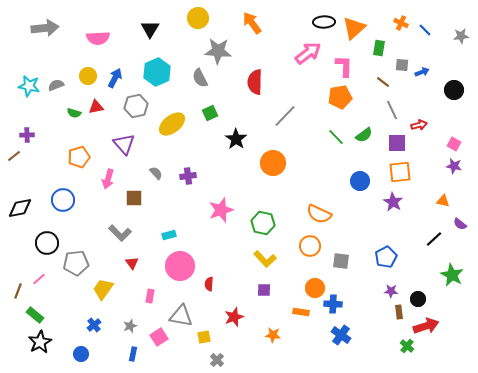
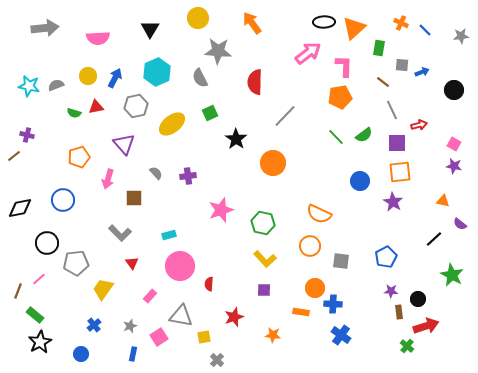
purple cross at (27, 135): rotated 16 degrees clockwise
pink rectangle at (150, 296): rotated 32 degrees clockwise
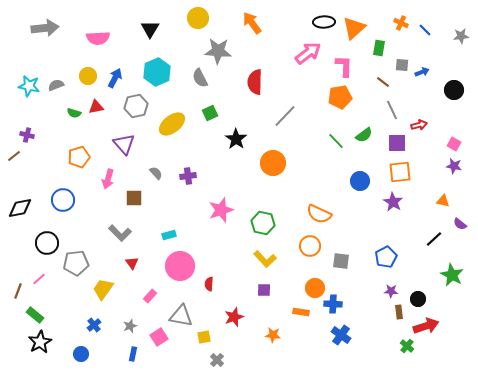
green line at (336, 137): moved 4 px down
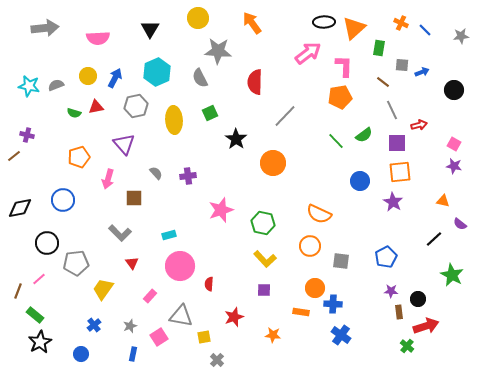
yellow ellipse at (172, 124): moved 2 px right, 4 px up; rotated 56 degrees counterclockwise
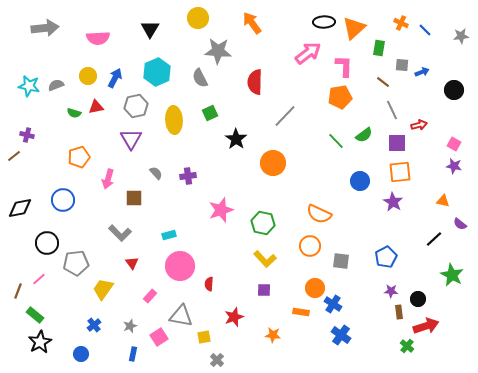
purple triangle at (124, 144): moved 7 px right, 5 px up; rotated 10 degrees clockwise
blue cross at (333, 304): rotated 30 degrees clockwise
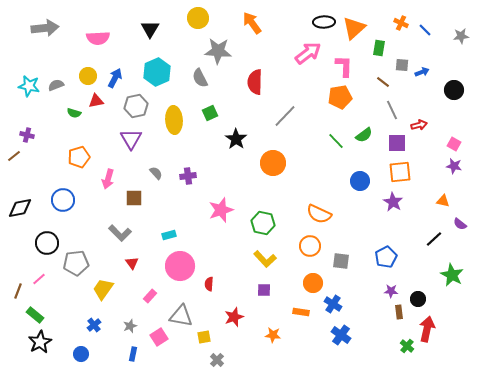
red triangle at (96, 107): moved 6 px up
orange circle at (315, 288): moved 2 px left, 5 px up
red arrow at (426, 326): moved 1 px right, 3 px down; rotated 60 degrees counterclockwise
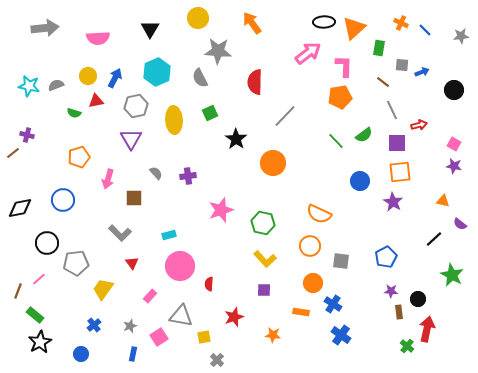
brown line at (14, 156): moved 1 px left, 3 px up
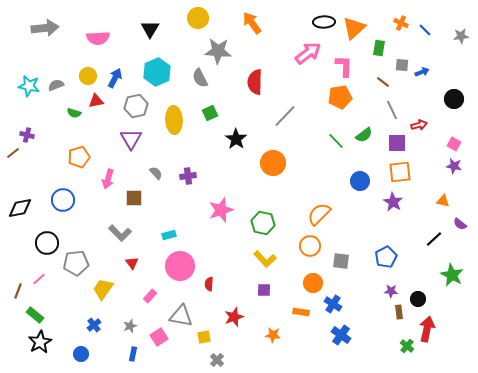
black circle at (454, 90): moved 9 px down
orange semicircle at (319, 214): rotated 110 degrees clockwise
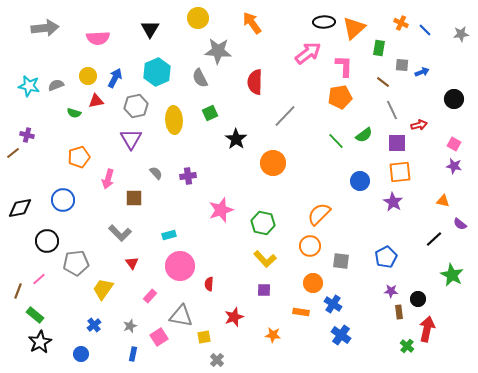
gray star at (461, 36): moved 2 px up
black circle at (47, 243): moved 2 px up
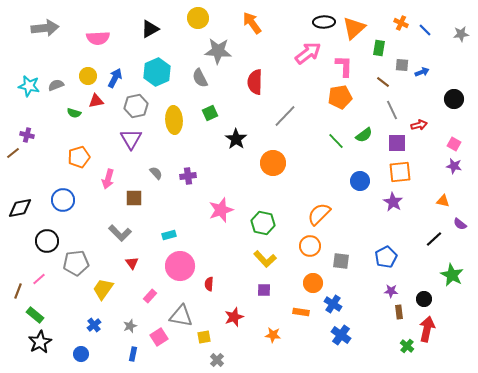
black triangle at (150, 29): rotated 30 degrees clockwise
black circle at (418, 299): moved 6 px right
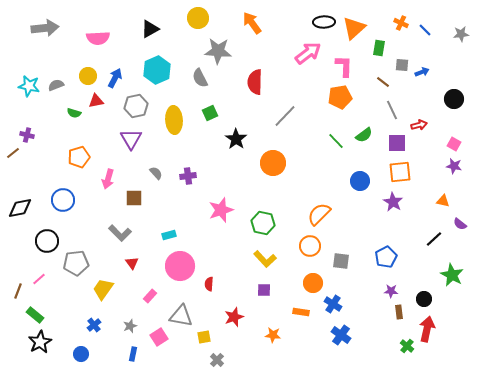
cyan hexagon at (157, 72): moved 2 px up
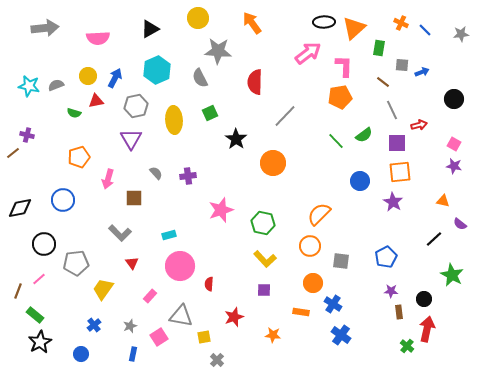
black circle at (47, 241): moved 3 px left, 3 px down
